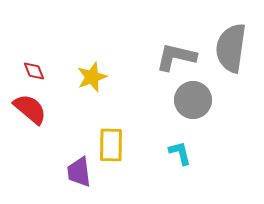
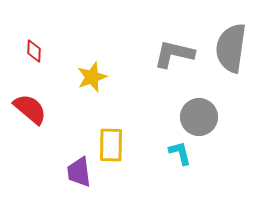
gray L-shape: moved 2 px left, 3 px up
red diamond: moved 20 px up; rotated 25 degrees clockwise
gray circle: moved 6 px right, 17 px down
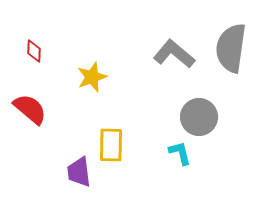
gray L-shape: rotated 27 degrees clockwise
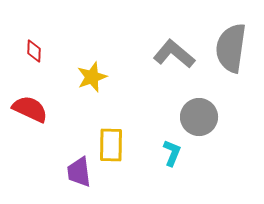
red semicircle: rotated 15 degrees counterclockwise
cyan L-shape: moved 8 px left; rotated 36 degrees clockwise
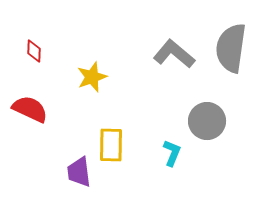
gray circle: moved 8 px right, 4 px down
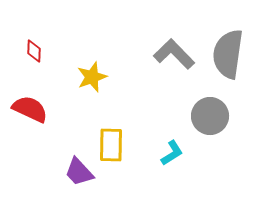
gray semicircle: moved 3 px left, 6 px down
gray L-shape: rotated 6 degrees clockwise
gray circle: moved 3 px right, 5 px up
cyan L-shape: rotated 36 degrees clockwise
purple trapezoid: rotated 36 degrees counterclockwise
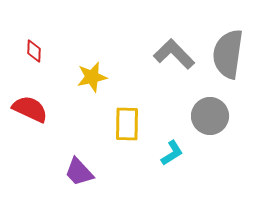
yellow star: rotated 8 degrees clockwise
yellow rectangle: moved 16 px right, 21 px up
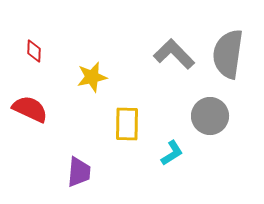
purple trapezoid: rotated 132 degrees counterclockwise
